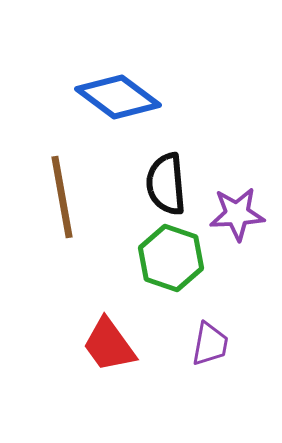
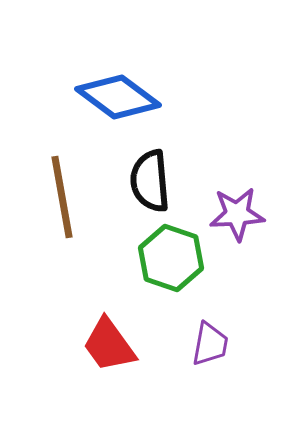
black semicircle: moved 16 px left, 3 px up
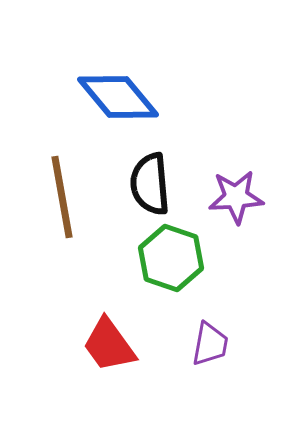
blue diamond: rotated 14 degrees clockwise
black semicircle: moved 3 px down
purple star: moved 1 px left, 17 px up
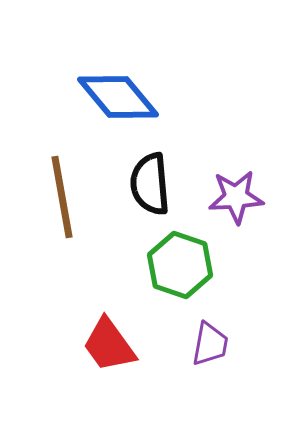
green hexagon: moved 9 px right, 7 px down
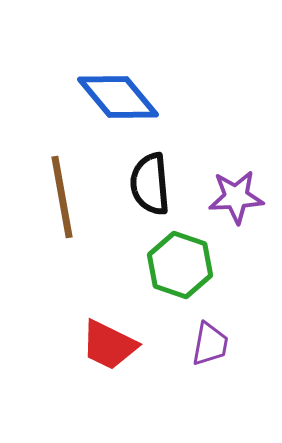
red trapezoid: rotated 28 degrees counterclockwise
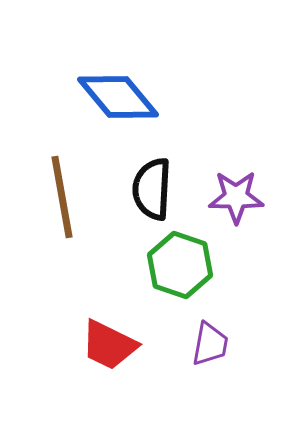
black semicircle: moved 2 px right, 5 px down; rotated 8 degrees clockwise
purple star: rotated 4 degrees clockwise
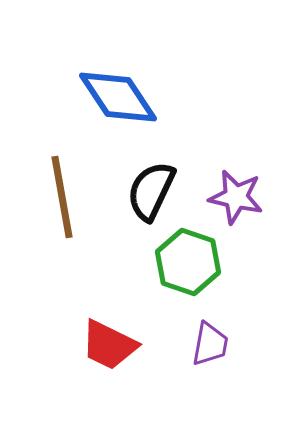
blue diamond: rotated 6 degrees clockwise
black semicircle: moved 1 px left, 2 px down; rotated 22 degrees clockwise
purple star: rotated 12 degrees clockwise
green hexagon: moved 8 px right, 3 px up
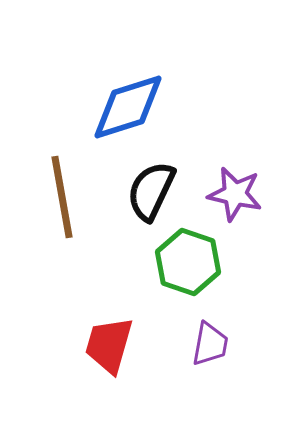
blue diamond: moved 10 px right, 10 px down; rotated 74 degrees counterclockwise
purple star: moved 1 px left, 3 px up
red trapezoid: rotated 80 degrees clockwise
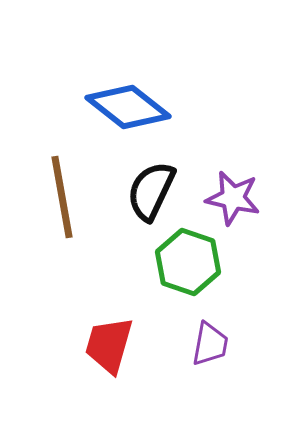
blue diamond: rotated 56 degrees clockwise
purple star: moved 2 px left, 4 px down
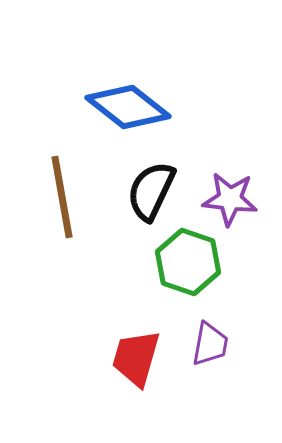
purple star: moved 3 px left, 1 px down; rotated 6 degrees counterclockwise
red trapezoid: moved 27 px right, 13 px down
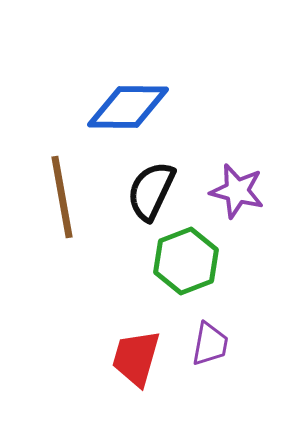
blue diamond: rotated 38 degrees counterclockwise
purple star: moved 7 px right, 8 px up; rotated 8 degrees clockwise
green hexagon: moved 2 px left, 1 px up; rotated 20 degrees clockwise
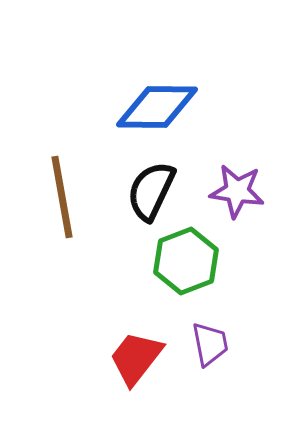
blue diamond: moved 29 px right
purple star: rotated 6 degrees counterclockwise
purple trapezoid: rotated 21 degrees counterclockwise
red trapezoid: rotated 22 degrees clockwise
